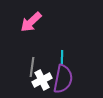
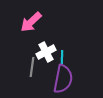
white cross: moved 4 px right, 28 px up
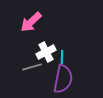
gray line: rotated 66 degrees clockwise
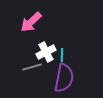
cyan line: moved 2 px up
purple semicircle: moved 1 px right, 1 px up
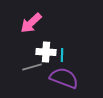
pink arrow: moved 1 px down
white cross: rotated 30 degrees clockwise
purple semicircle: rotated 80 degrees counterclockwise
